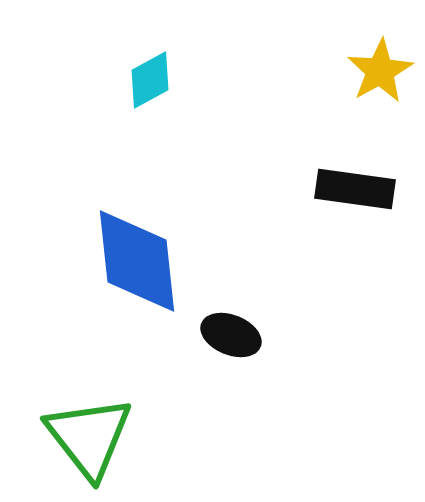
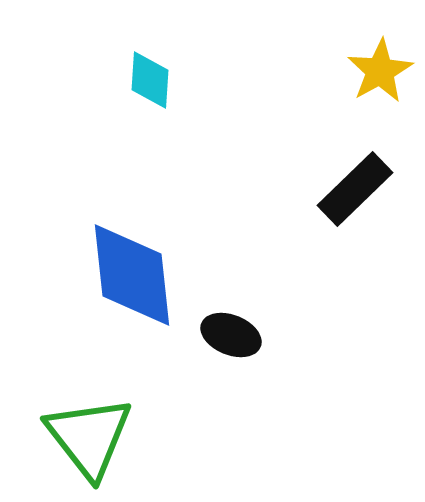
cyan diamond: rotated 58 degrees counterclockwise
black rectangle: rotated 52 degrees counterclockwise
blue diamond: moved 5 px left, 14 px down
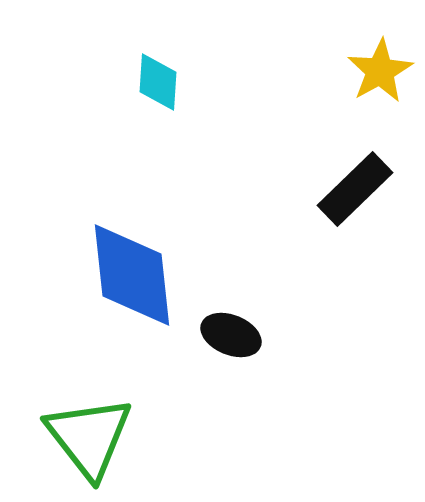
cyan diamond: moved 8 px right, 2 px down
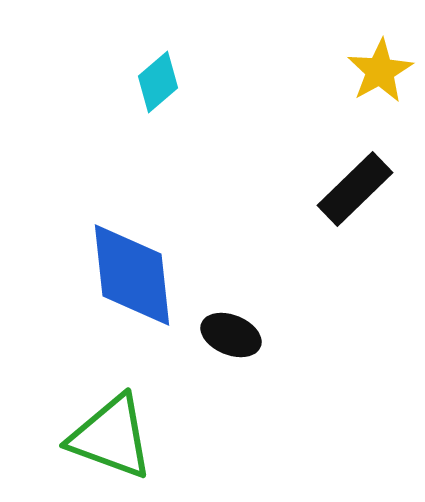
cyan diamond: rotated 46 degrees clockwise
green triangle: moved 22 px right; rotated 32 degrees counterclockwise
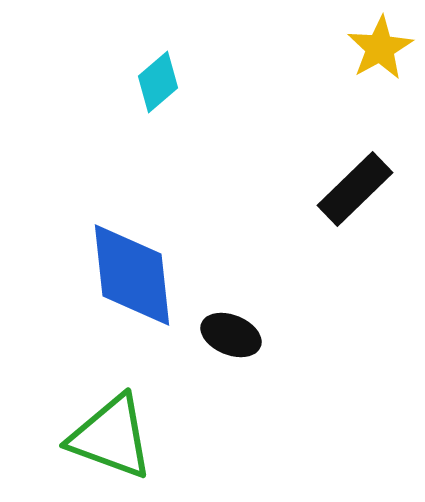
yellow star: moved 23 px up
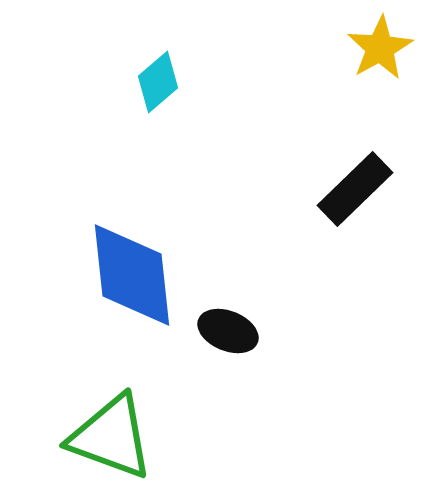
black ellipse: moved 3 px left, 4 px up
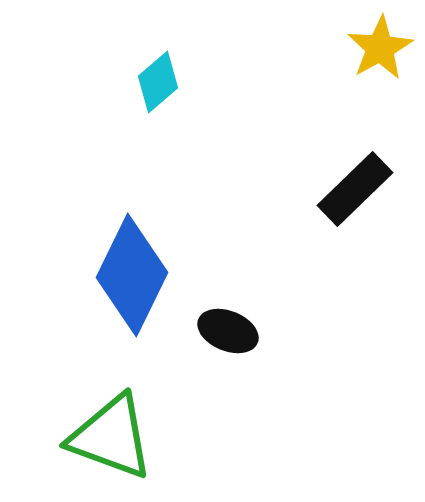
blue diamond: rotated 32 degrees clockwise
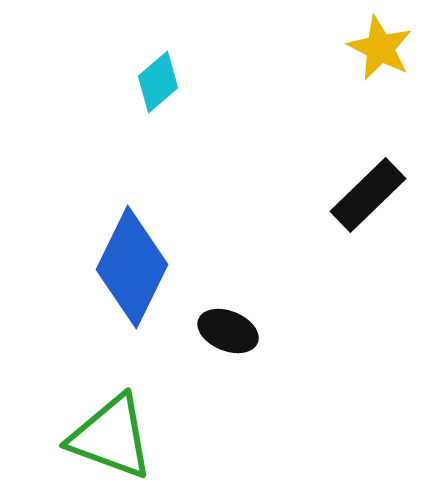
yellow star: rotated 16 degrees counterclockwise
black rectangle: moved 13 px right, 6 px down
blue diamond: moved 8 px up
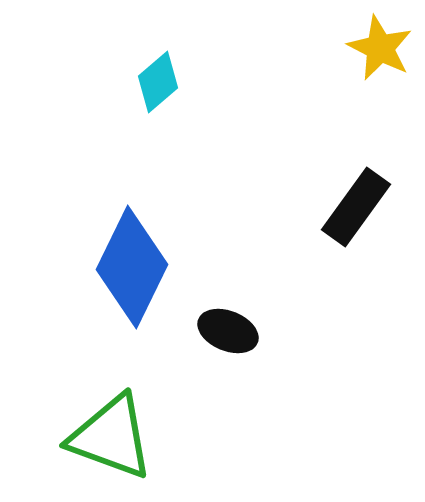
black rectangle: moved 12 px left, 12 px down; rotated 10 degrees counterclockwise
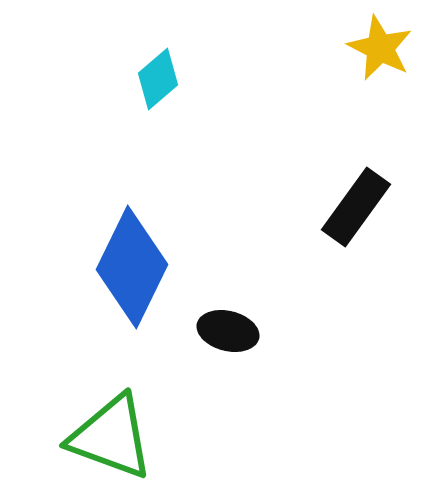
cyan diamond: moved 3 px up
black ellipse: rotated 8 degrees counterclockwise
